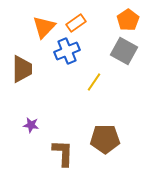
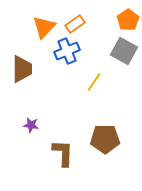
orange rectangle: moved 1 px left, 1 px down
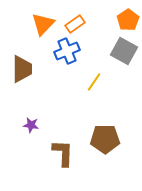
orange triangle: moved 1 px left, 3 px up
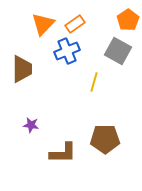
gray square: moved 6 px left
yellow line: rotated 18 degrees counterclockwise
brown L-shape: rotated 88 degrees clockwise
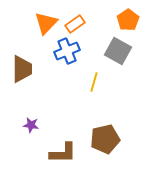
orange triangle: moved 3 px right, 1 px up
brown pentagon: rotated 12 degrees counterclockwise
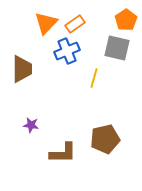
orange pentagon: moved 2 px left
gray square: moved 1 px left, 3 px up; rotated 16 degrees counterclockwise
yellow line: moved 4 px up
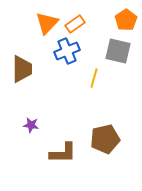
orange triangle: moved 1 px right
gray square: moved 1 px right, 3 px down
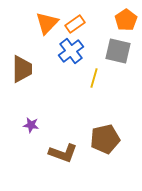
blue cross: moved 4 px right; rotated 15 degrees counterclockwise
brown L-shape: rotated 20 degrees clockwise
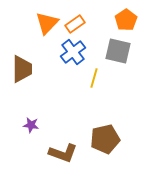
blue cross: moved 2 px right, 1 px down
